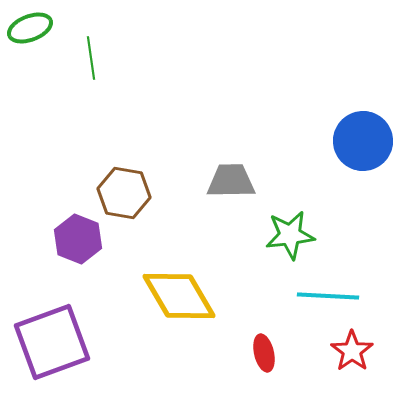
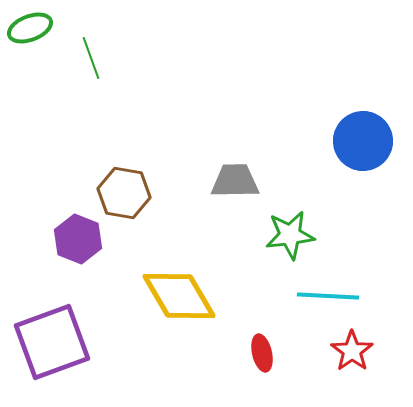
green line: rotated 12 degrees counterclockwise
gray trapezoid: moved 4 px right
red ellipse: moved 2 px left
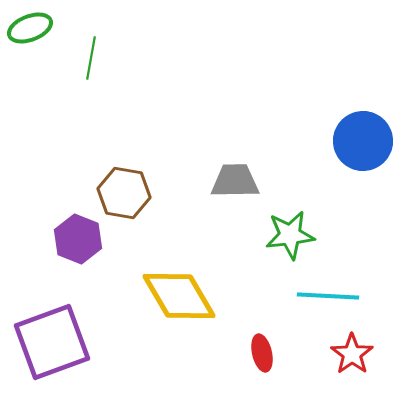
green line: rotated 30 degrees clockwise
red star: moved 3 px down
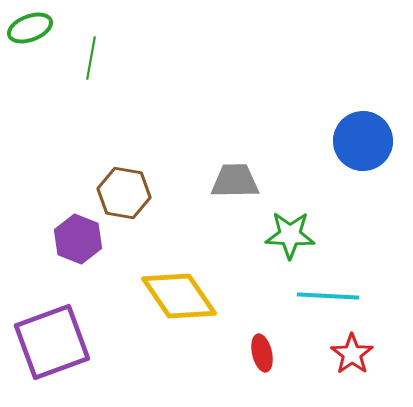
green star: rotated 9 degrees clockwise
yellow diamond: rotated 4 degrees counterclockwise
